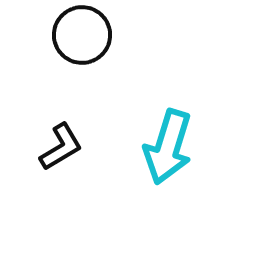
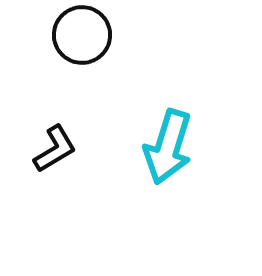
black L-shape: moved 6 px left, 2 px down
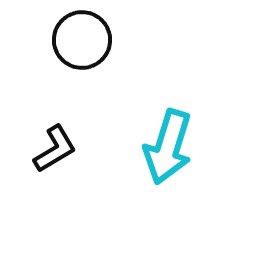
black circle: moved 5 px down
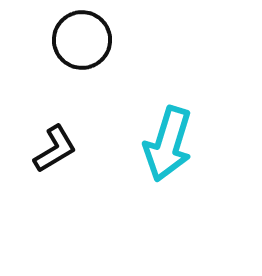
cyan arrow: moved 3 px up
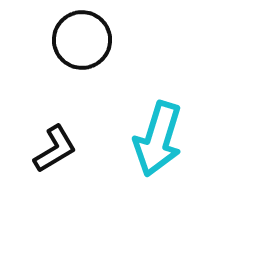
cyan arrow: moved 10 px left, 5 px up
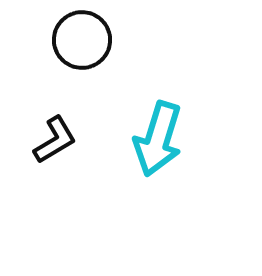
black L-shape: moved 9 px up
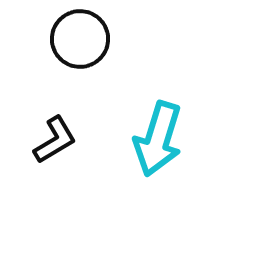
black circle: moved 2 px left, 1 px up
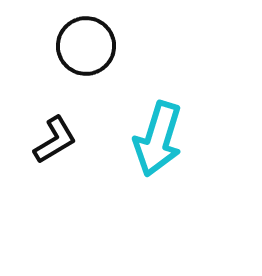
black circle: moved 6 px right, 7 px down
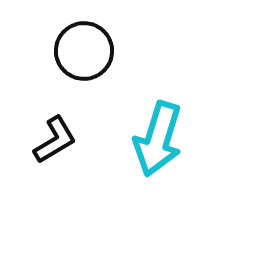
black circle: moved 2 px left, 5 px down
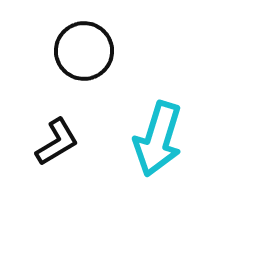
black L-shape: moved 2 px right, 2 px down
